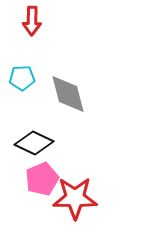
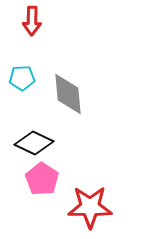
gray diamond: rotated 9 degrees clockwise
pink pentagon: rotated 16 degrees counterclockwise
red star: moved 15 px right, 9 px down
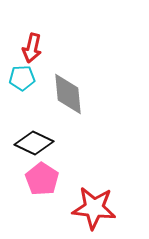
red arrow: moved 27 px down; rotated 12 degrees clockwise
red star: moved 4 px right, 1 px down; rotated 6 degrees clockwise
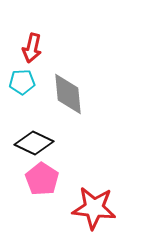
cyan pentagon: moved 4 px down
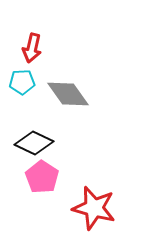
gray diamond: rotated 30 degrees counterclockwise
pink pentagon: moved 2 px up
red star: rotated 9 degrees clockwise
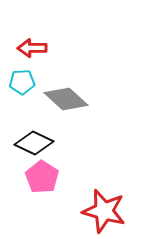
red arrow: rotated 76 degrees clockwise
gray diamond: moved 2 px left, 5 px down; rotated 12 degrees counterclockwise
red star: moved 10 px right, 3 px down
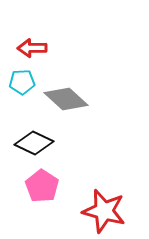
pink pentagon: moved 9 px down
